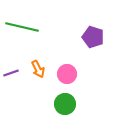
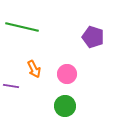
orange arrow: moved 4 px left
purple line: moved 13 px down; rotated 28 degrees clockwise
green circle: moved 2 px down
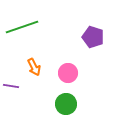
green line: rotated 32 degrees counterclockwise
orange arrow: moved 2 px up
pink circle: moved 1 px right, 1 px up
green circle: moved 1 px right, 2 px up
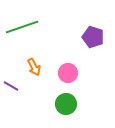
purple line: rotated 21 degrees clockwise
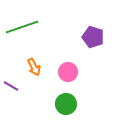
pink circle: moved 1 px up
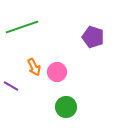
pink circle: moved 11 px left
green circle: moved 3 px down
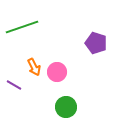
purple pentagon: moved 3 px right, 6 px down
purple line: moved 3 px right, 1 px up
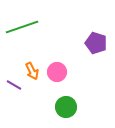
orange arrow: moved 2 px left, 4 px down
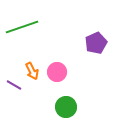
purple pentagon: rotated 30 degrees clockwise
